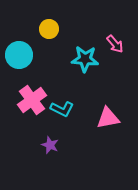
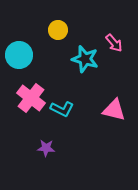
yellow circle: moved 9 px right, 1 px down
pink arrow: moved 1 px left, 1 px up
cyan star: rotated 12 degrees clockwise
pink cross: moved 1 px left, 2 px up; rotated 16 degrees counterclockwise
pink triangle: moved 6 px right, 8 px up; rotated 25 degrees clockwise
purple star: moved 4 px left, 3 px down; rotated 18 degrees counterclockwise
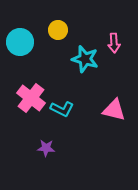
pink arrow: rotated 36 degrees clockwise
cyan circle: moved 1 px right, 13 px up
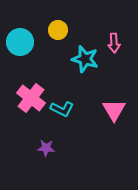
pink triangle: rotated 45 degrees clockwise
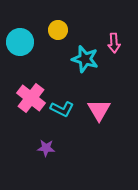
pink triangle: moved 15 px left
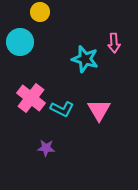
yellow circle: moved 18 px left, 18 px up
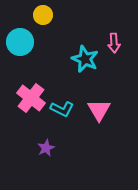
yellow circle: moved 3 px right, 3 px down
cyan star: rotated 8 degrees clockwise
purple star: rotated 30 degrees counterclockwise
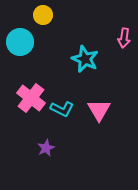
pink arrow: moved 10 px right, 5 px up; rotated 12 degrees clockwise
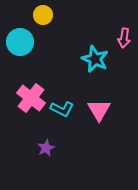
cyan star: moved 10 px right
